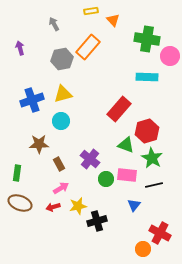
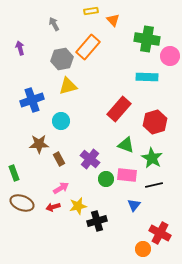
yellow triangle: moved 5 px right, 8 px up
red hexagon: moved 8 px right, 9 px up
brown rectangle: moved 5 px up
green rectangle: moved 3 px left; rotated 28 degrees counterclockwise
brown ellipse: moved 2 px right
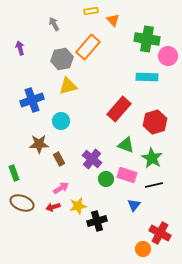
pink circle: moved 2 px left
purple cross: moved 2 px right
pink rectangle: rotated 12 degrees clockwise
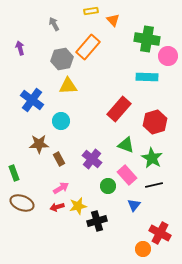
yellow triangle: rotated 12 degrees clockwise
blue cross: rotated 35 degrees counterclockwise
pink rectangle: rotated 30 degrees clockwise
green circle: moved 2 px right, 7 px down
red arrow: moved 4 px right
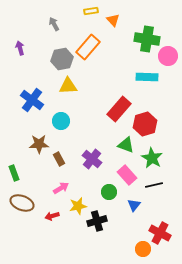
red hexagon: moved 10 px left, 2 px down
green circle: moved 1 px right, 6 px down
red arrow: moved 5 px left, 9 px down
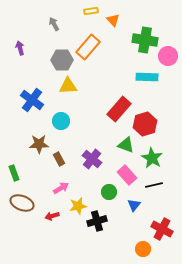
green cross: moved 2 px left, 1 px down
gray hexagon: moved 1 px down; rotated 10 degrees clockwise
red cross: moved 2 px right, 4 px up
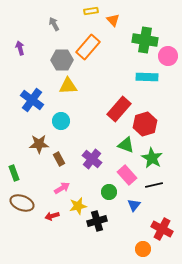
pink arrow: moved 1 px right
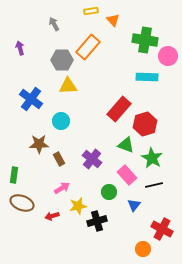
blue cross: moved 1 px left, 1 px up
green rectangle: moved 2 px down; rotated 28 degrees clockwise
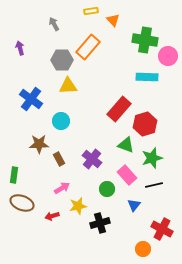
green star: rotated 25 degrees clockwise
green circle: moved 2 px left, 3 px up
black cross: moved 3 px right, 2 px down
